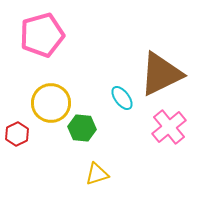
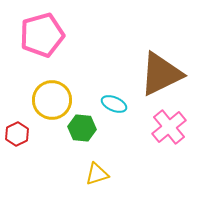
cyan ellipse: moved 8 px left, 6 px down; rotated 30 degrees counterclockwise
yellow circle: moved 1 px right, 3 px up
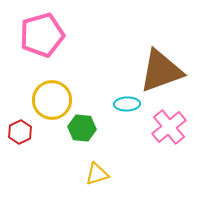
brown triangle: moved 3 px up; rotated 6 degrees clockwise
cyan ellipse: moved 13 px right; rotated 25 degrees counterclockwise
red hexagon: moved 3 px right, 2 px up
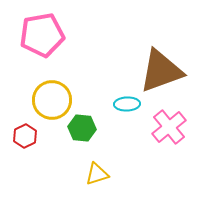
pink pentagon: rotated 6 degrees clockwise
red hexagon: moved 5 px right, 4 px down
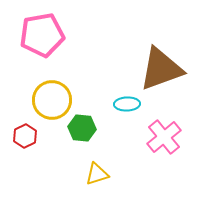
brown triangle: moved 2 px up
pink cross: moved 5 px left, 10 px down
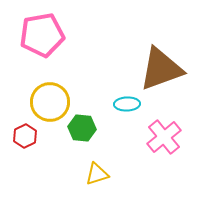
yellow circle: moved 2 px left, 2 px down
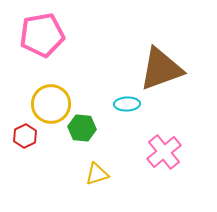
yellow circle: moved 1 px right, 2 px down
pink cross: moved 15 px down
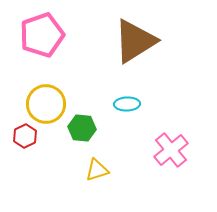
pink pentagon: rotated 9 degrees counterclockwise
brown triangle: moved 26 px left, 28 px up; rotated 12 degrees counterclockwise
yellow circle: moved 5 px left
pink cross: moved 7 px right, 2 px up
yellow triangle: moved 4 px up
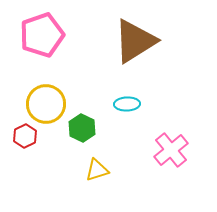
green hexagon: rotated 20 degrees clockwise
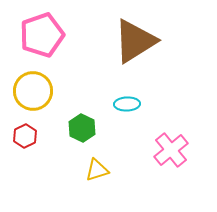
yellow circle: moved 13 px left, 13 px up
